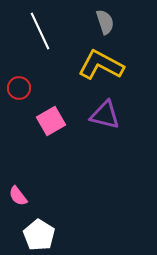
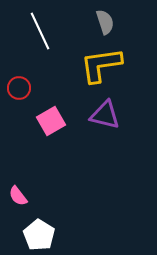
yellow L-shape: rotated 36 degrees counterclockwise
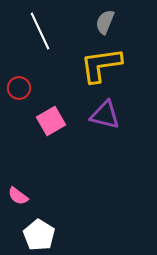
gray semicircle: rotated 140 degrees counterclockwise
pink semicircle: rotated 15 degrees counterclockwise
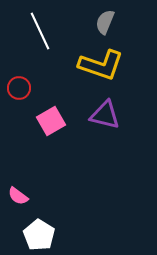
yellow L-shape: rotated 153 degrees counterclockwise
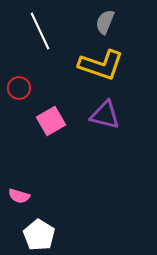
pink semicircle: moved 1 px right; rotated 20 degrees counterclockwise
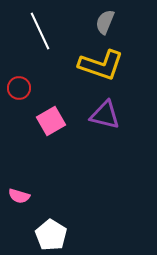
white pentagon: moved 12 px right
